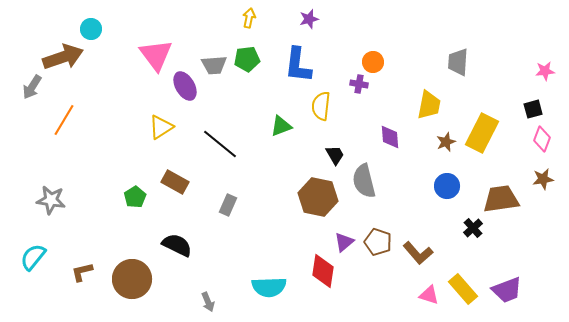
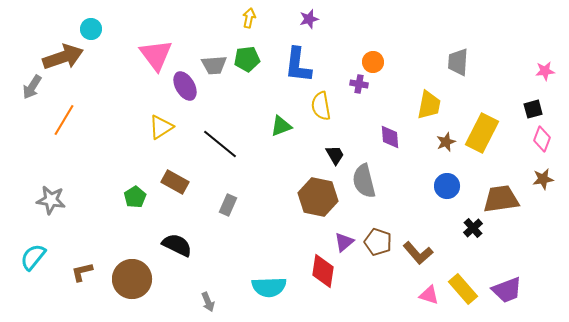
yellow semicircle at (321, 106): rotated 16 degrees counterclockwise
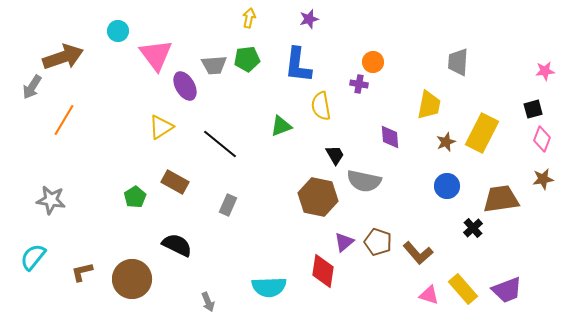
cyan circle at (91, 29): moved 27 px right, 2 px down
gray semicircle at (364, 181): rotated 64 degrees counterclockwise
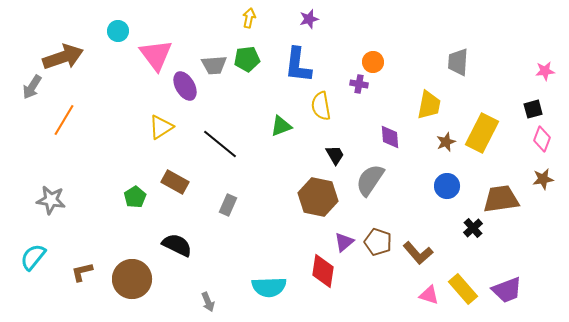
gray semicircle at (364, 181): moved 6 px right, 1 px up; rotated 112 degrees clockwise
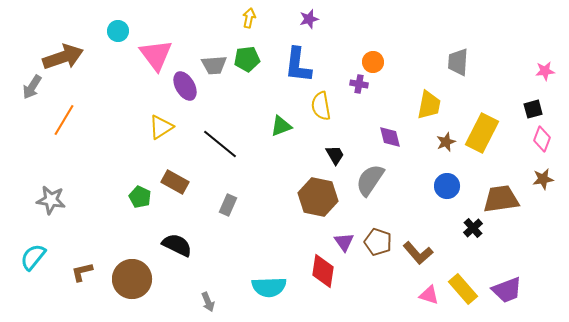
purple diamond at (390, 137): rotated 10 degrees counterclockwise
green pentagon at (135, 197): moved 5 px right; rotated 15 degrees counterclockwise
purple triangle at (344, 242): rotated 25 degrees counterclockwise
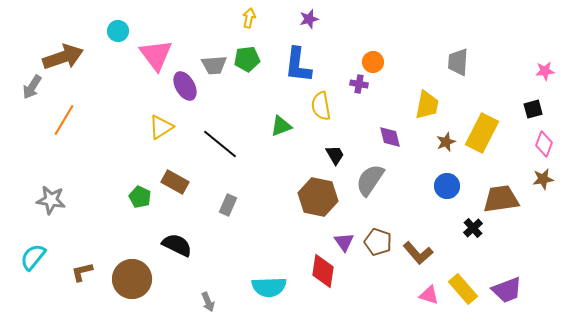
yellow trapezoid at (429, 105): moved 2 px left
pink diamond at (542, 139): moved 2 px right, 5 px down
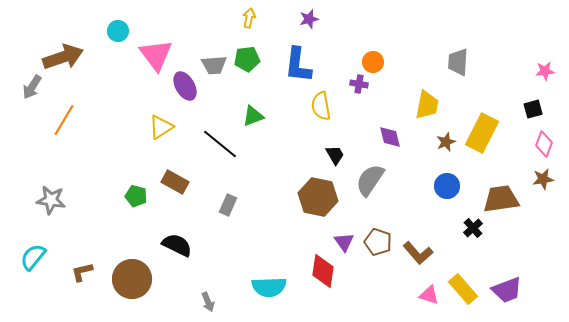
green triangle at (281, 126): moved 28 px left, 10 px up
green pentagon at (140, 197): moved 4 px left, 1 px up; rotated 10 degrees counterclockwise
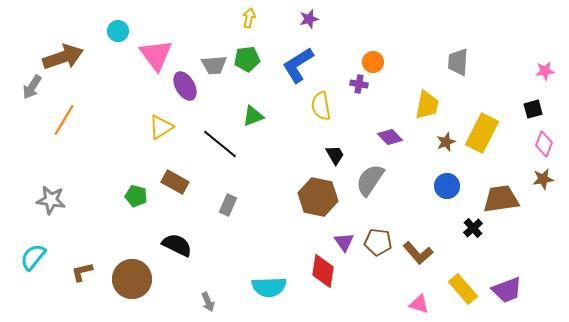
blue L-shape at (298, 65): rotated 51 degrees clockwise
purple diamond at (390, 137): rotated 30 degrees counterclockwise
brown pentagon at (378, 242): rotated 12 degrees counterclockwise
pink triangle at (429, 295): moved 10 px left, 9 px down
